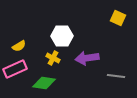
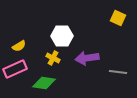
gray line: moved 2 px right, 4 px up
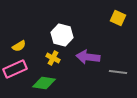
white hexagon: moved 1 px up; rotated 15 degrees clockwise
purple arrow: moved 1 px right, 1 px up; rotated 15 degrees clockwise
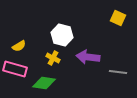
pink rectangle: rotated 40 degrees clockwise
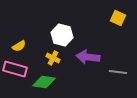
green diamond: moved 1 px up
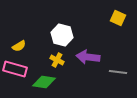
yellow cross: moved 4 px right, 2 px down
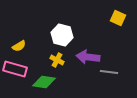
gray line: moved 9 px left
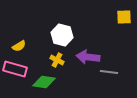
yellow square: moved 6 px right, 1 px up; rotated 28 degrees counterclockwise
